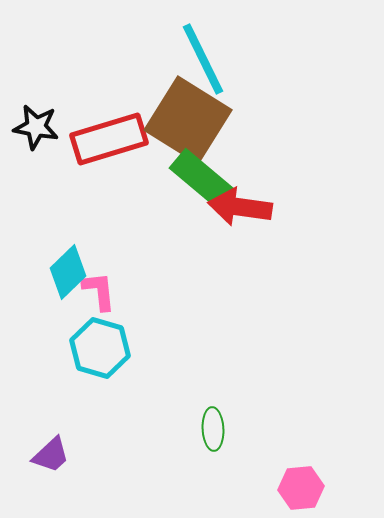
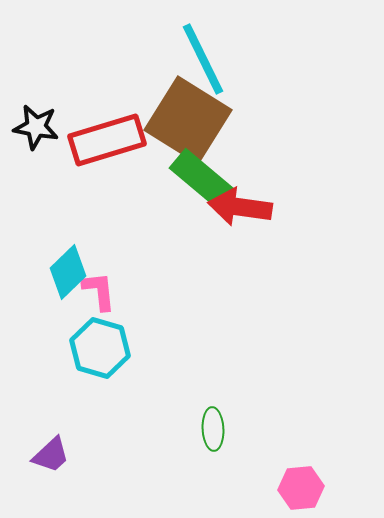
red rectangle: moved 2 px left, 1 px down
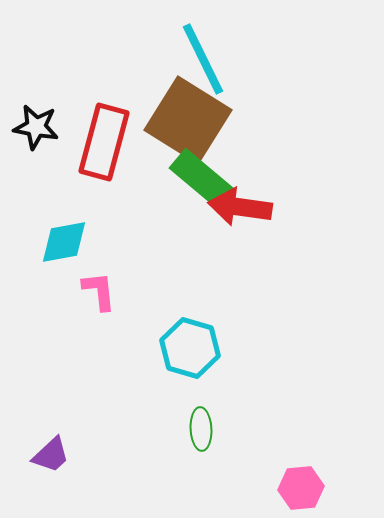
red rectangle: moved 3 px left, 2 px down; rotated 58 degrees counterclockwise
cyan diamond: moved 4 px left, 30 px up; rotated 34 degrees clockwise
cyan hexagon: moved 90 px right
green ellipse: moved 12 px left
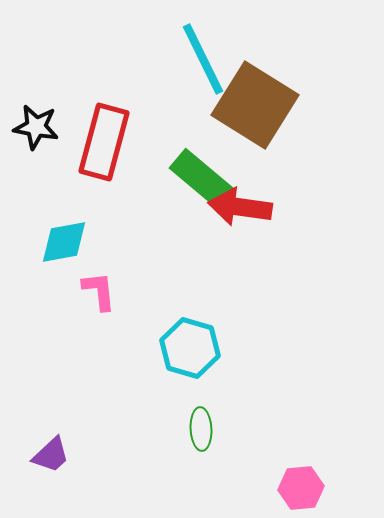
brown square: moved 67 px right, 15 px up
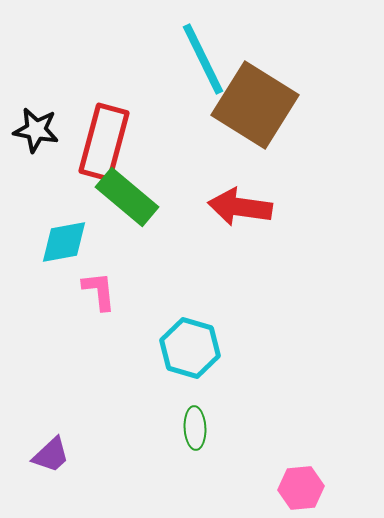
black star: moved 3 px down
green rectangle: moved 74 px left, 19 px down
green ellipse: moved 6 px left, 1 px up
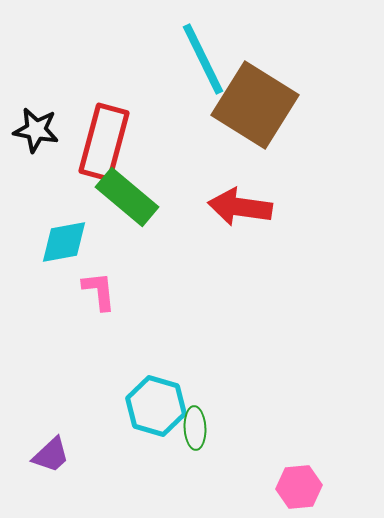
cyan hexagon: moved 34 px left, 58 px down
pink hexagon: moved 2 px left, 1 px up
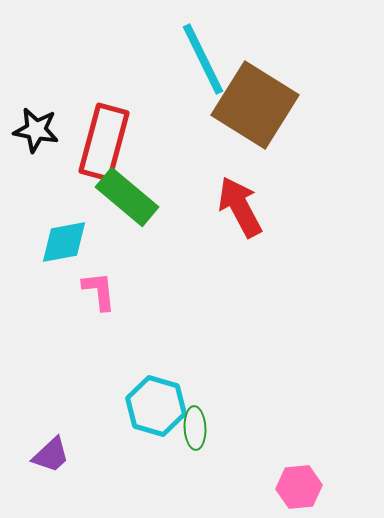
red arrow: rotated 54 degrees clockwise
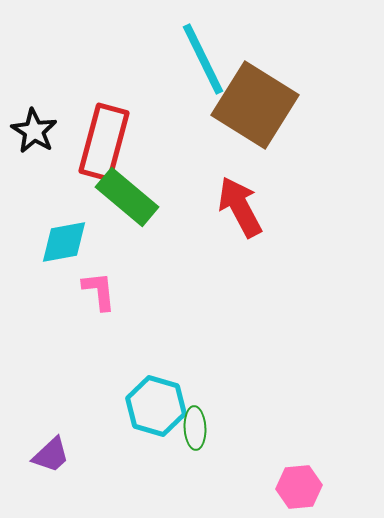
black star: moved 2 px left, 1 px down; rotated 21 degrees clockwise
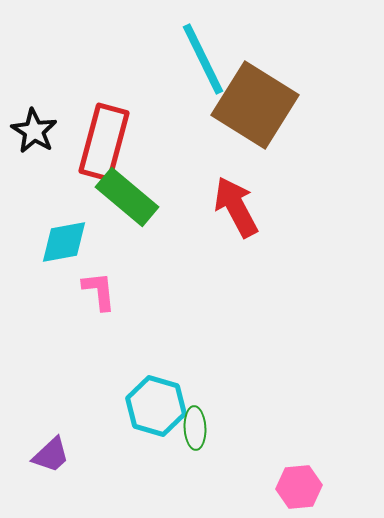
red arrow: moved 4 px left
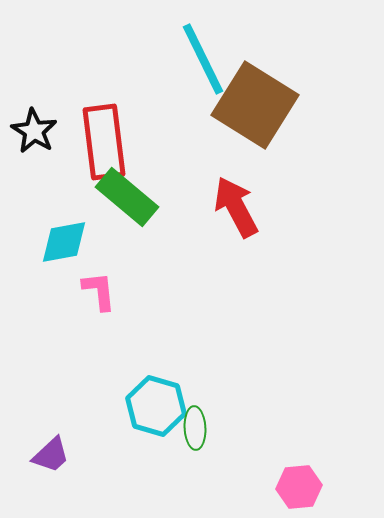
red rectangle: rotated 22 degrees counterclockwise
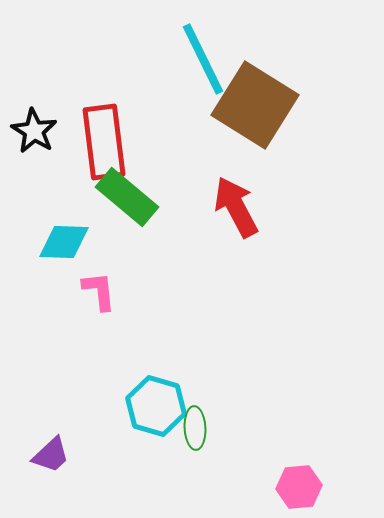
cyan diamond: rotated 12 degrees clockwise
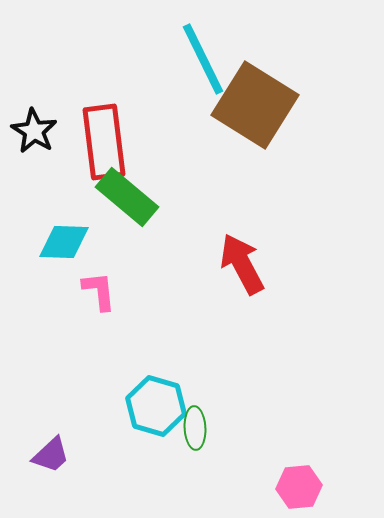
red arrow: moved 6 px right, 57 px down
